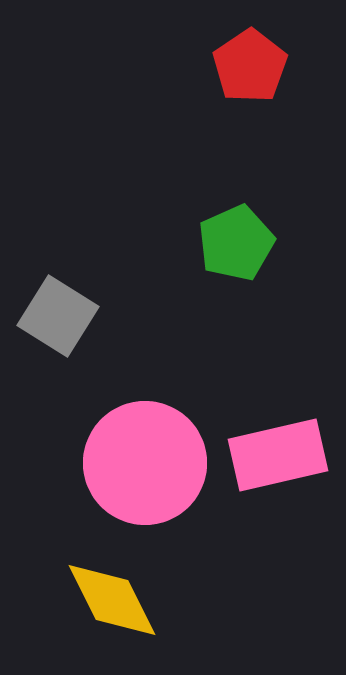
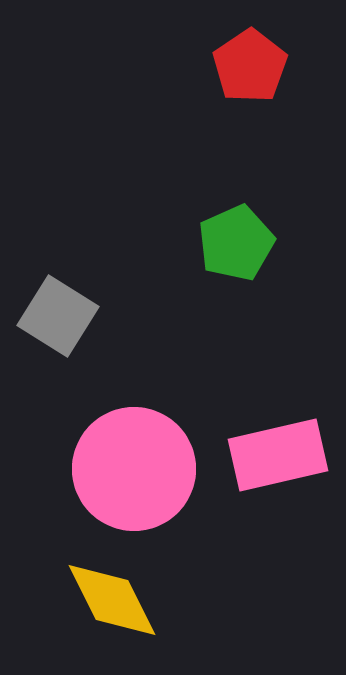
pink circle: moved 11 px left, 6 px down
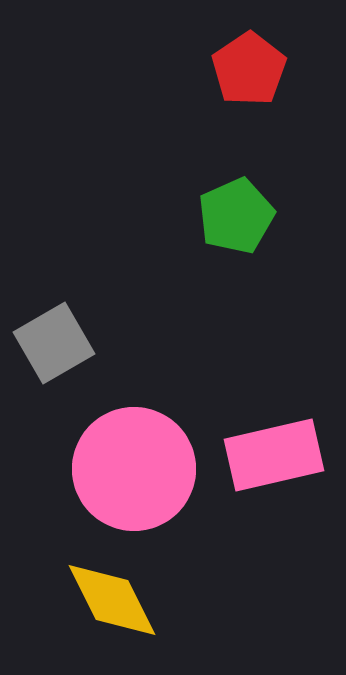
red pentagon: moved 1 px left, 3 px down
green pentagon: moved 27 px up
gray square: moved 4 px left, 27 px down; rotated 28 degrees clockwise
pink rectangle: moved 4 px left
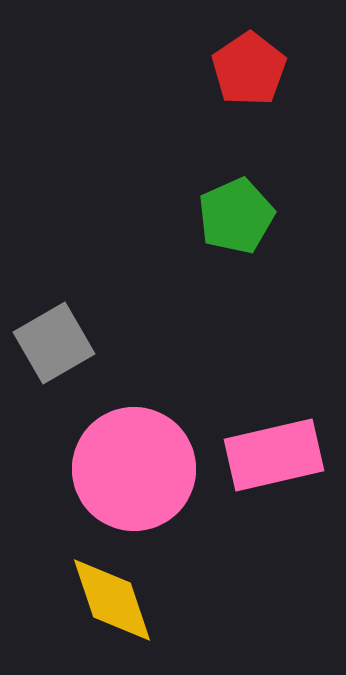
yellow diamond: rotated 8 degrees clockwise
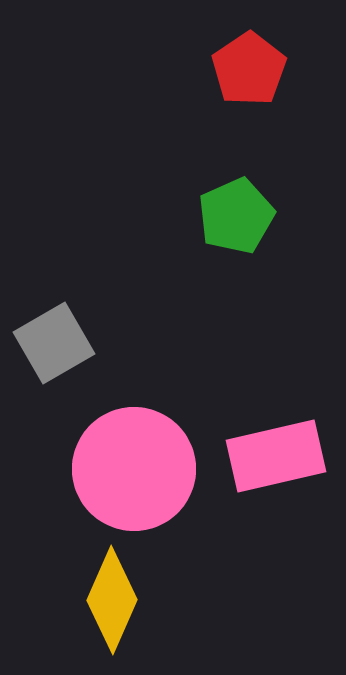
pink rectangle: moved 2 px right, 1 px down
yellow diamond: rotated 42 degrees clockwise
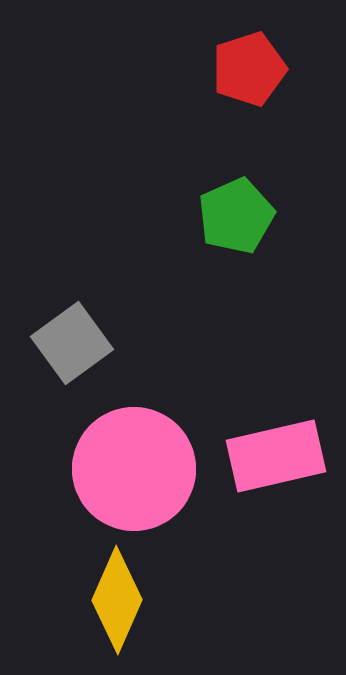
red pentagon: rotated 16 degrees clockwise
gray square: moved 18 px right; rotated 6 degrees counterclockwise
yellow diamond: moved 5 px right
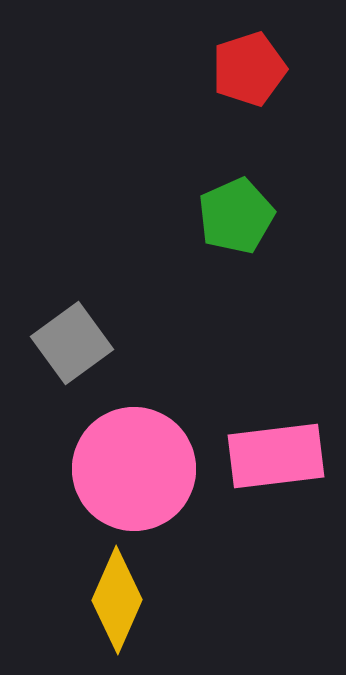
pink rectangle: rotated 6 degrees clockwise
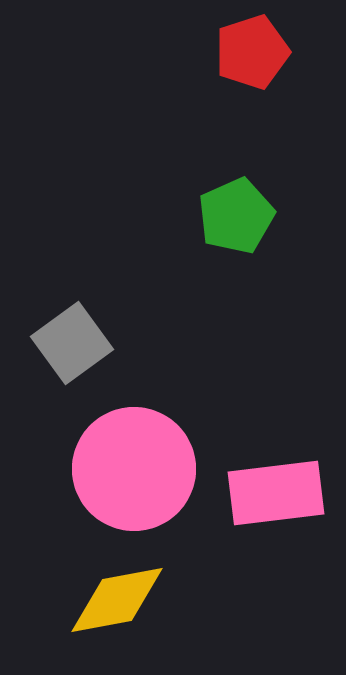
red pentagon: moved 3 px right, 17 px up
pink rectangle: moved 37 px down
yellow diamond: rotated 56 degrees clockwise
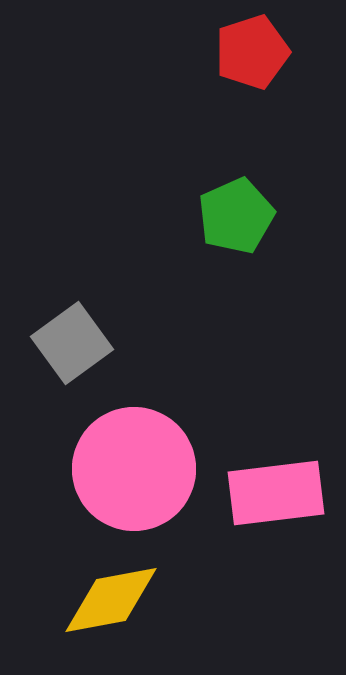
yellow diamond: moved 6 px left
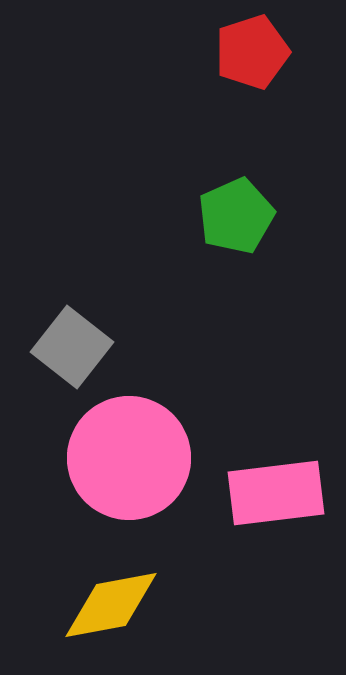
gray square: moved 4 px down; rotated 16 degrees counterclockwise
pink circle: moved 5 px left, 11 px up
yellow diamond: moved 5 px down
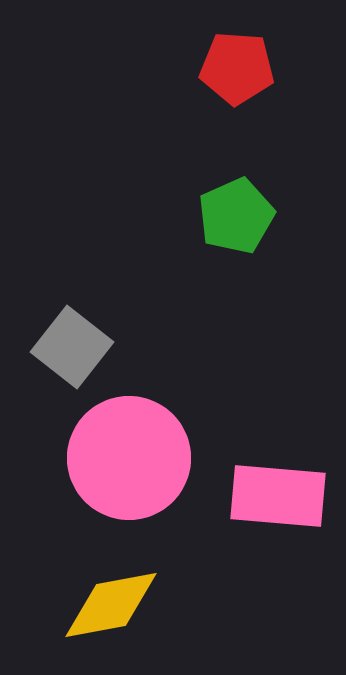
red pentagon: moved 15 px left, 16 px down; rotated 22 degrees clockwise
pink rectangle: moved 2 px right, 3 px down; rotated 12 degrees clockwise
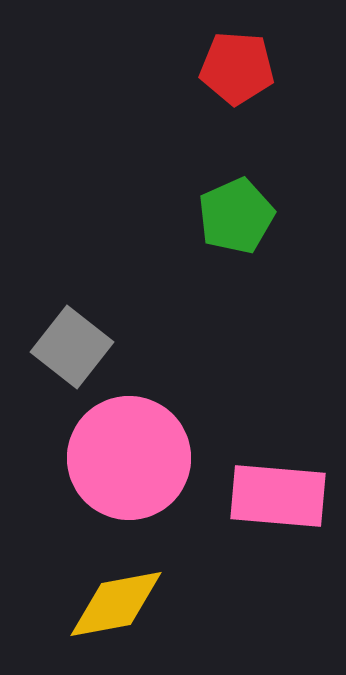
yellow diamond: moved 5 px right, 1 px up
